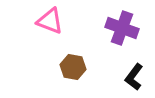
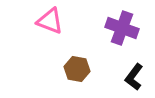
brown hexagon: moved 4 px right, 2 px down
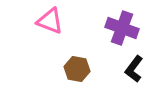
black L-shape: moved 8 px up
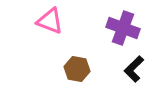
purple cross: moved 1 px right
black L-shape: rotated 8 degrees clockwise
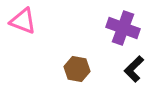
pink triangle: moved 27 px left
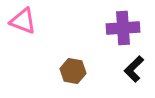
purple cross: rotated 24 degrees counterclockwise
brown hexagon: moved 4 px left, 2 px down
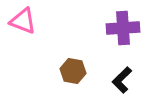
black L-shape: moved 12 px left, 11 px down
